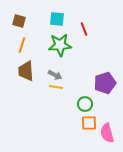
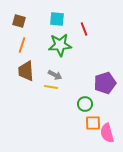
yellow line: moved 5 px left
orange square: moved 4 px right
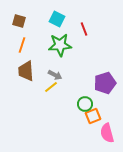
cyan square: rotated 21 degrees clockwise
yellow line: rotated 48 degrees counterclockwise
orange square: moved 7 px up; rotated 21 degrees counterclockwise
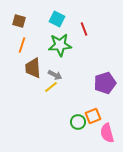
brown trapezoid: moved 7 px right, 3 px up
green circle: moved 7 px left, 18 px down
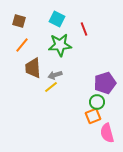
orange line: rotated 21 degrees clockwise
gray arrow: rotated 136 degrees clockwise
green circle: moved 19 px right, 20 px up
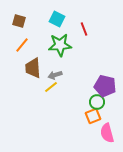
purple pentagon: moved 3 px down; rotated 30 degrees clockwise
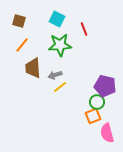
yellow line: moved 9 px right
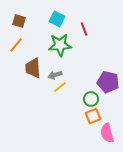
orange line: moved 6 px left
purple pentagon: moved 3 px right, 4 px up
green circle: moved 6 px left, 3 px up
